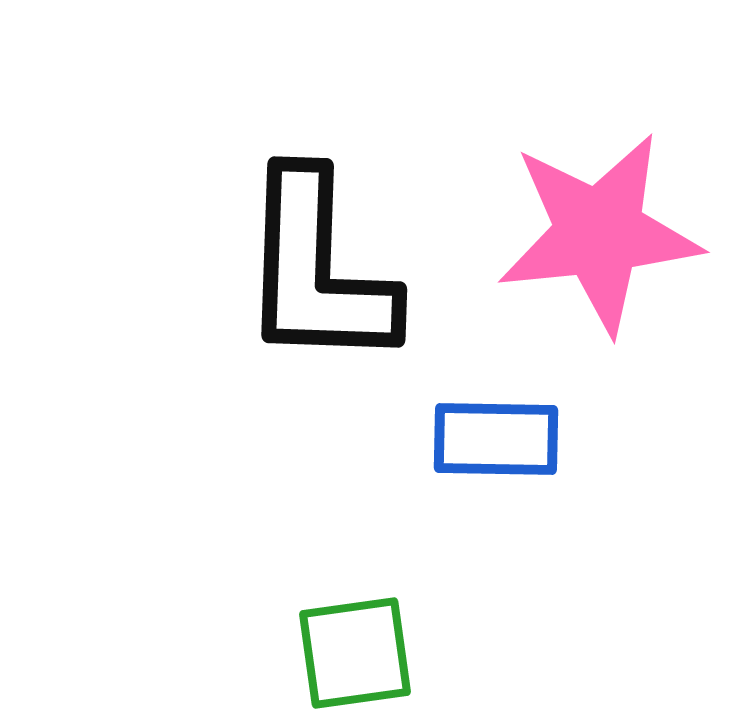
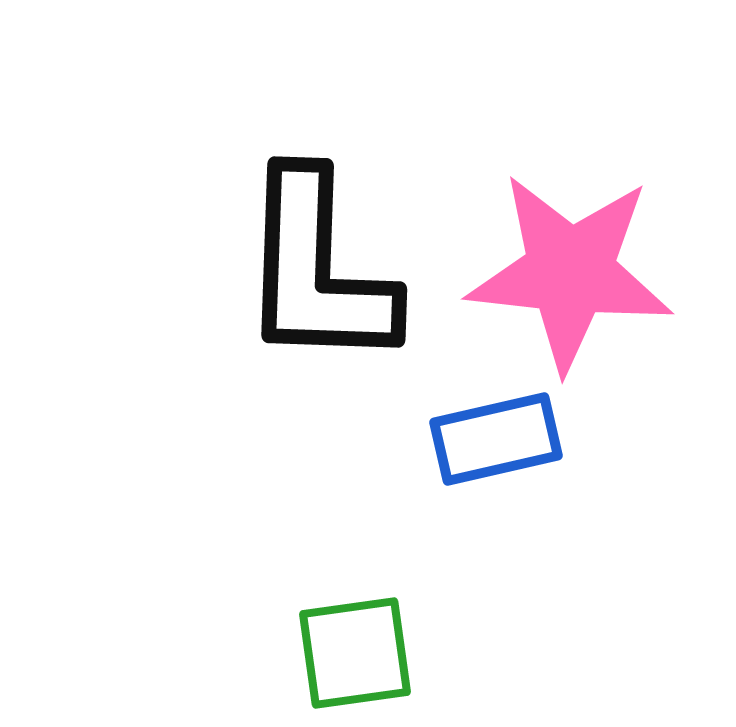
pink star: moved 29 px left, 39 px down; rotated 12 degrees clockwise
blue rectangle: rotated 14 degrees counterclockwise
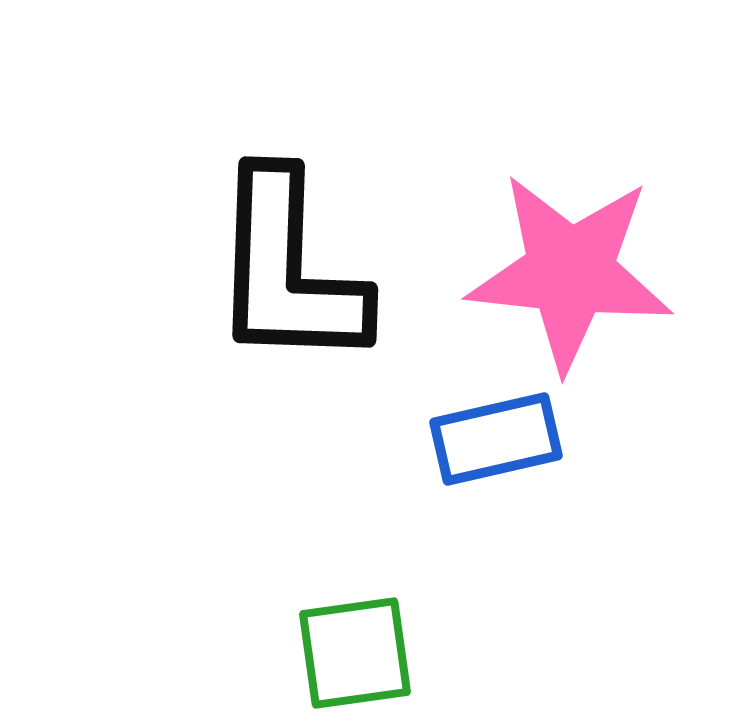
black L-shape: moved 29 px left
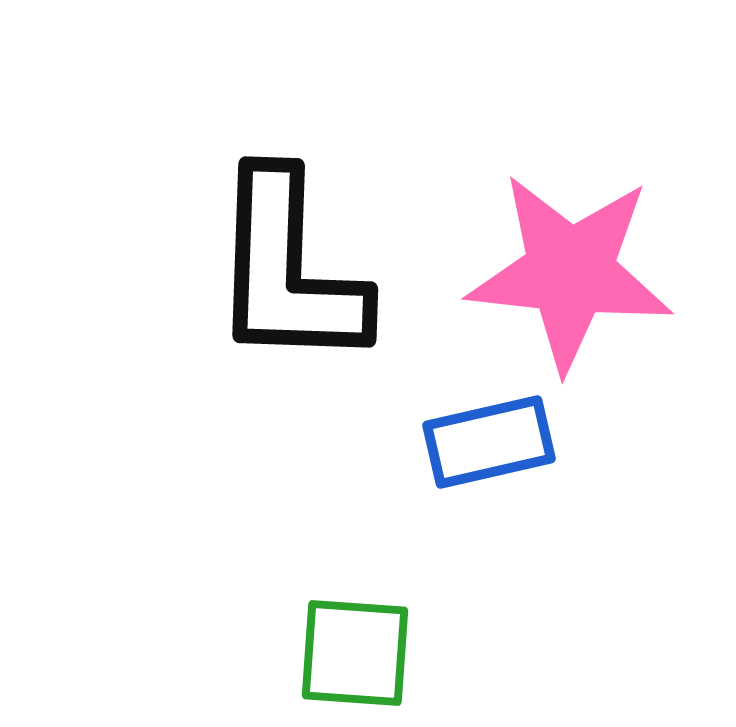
blue rectangle: moved 7 px left, 3 px down
green square: rotated 12 degrees clockwise
